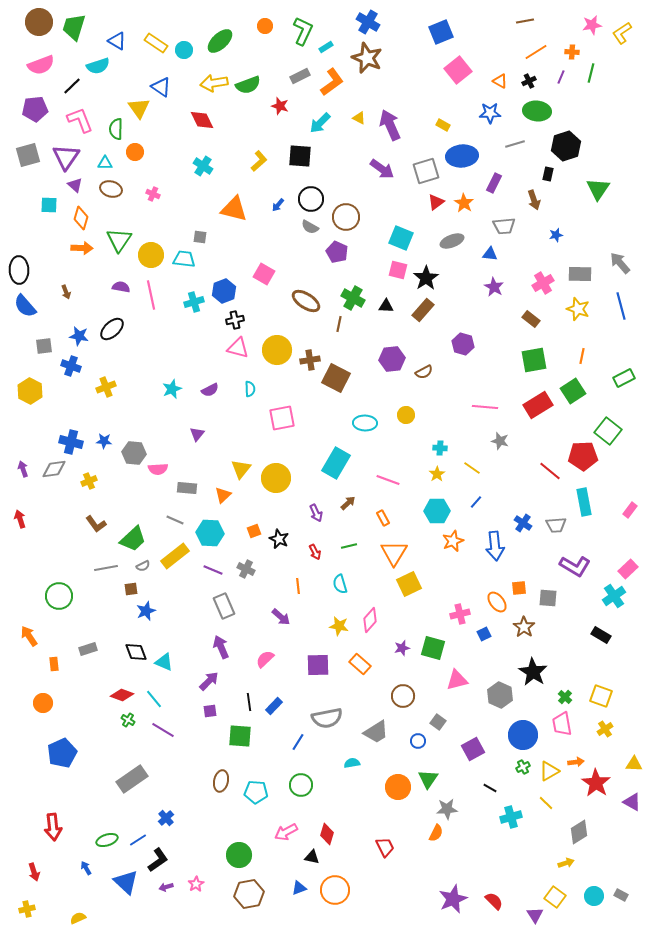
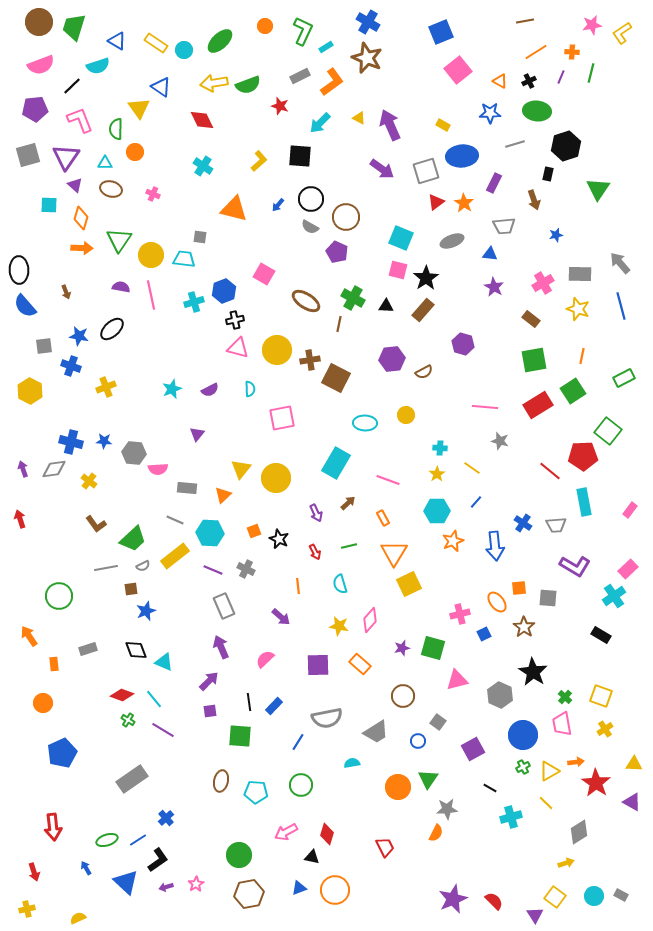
yellow cross at (89, 481): rotated 28 degrees counterclockwise
black diamond at (136, 652): moved 2 px up
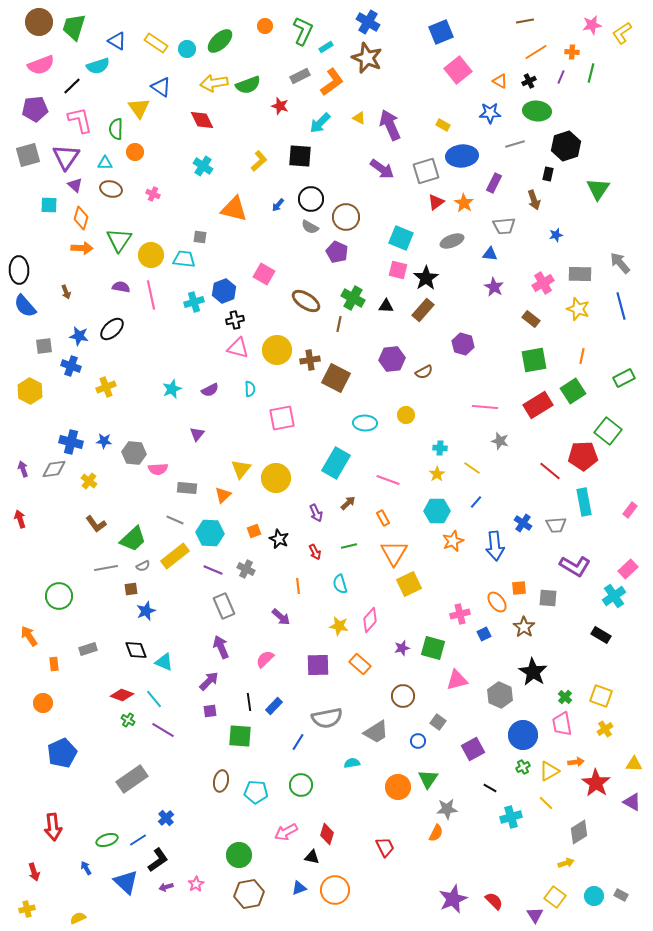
cyan circle at (184, 50): moved 3 px right, 1 px up
pink L-shape at (80, 120): rotated 8 degrees clockwise
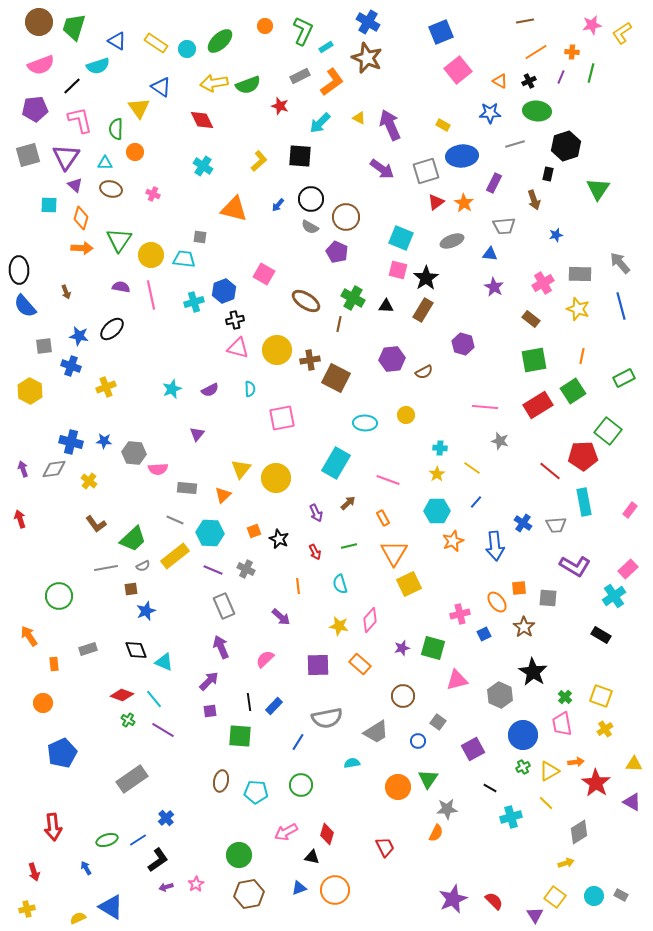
brown rectangle at (423, 310): rotated 10 degrees counterclockwise
blue triangle at (126, 882): moved 15 px left, 25 px down; rotated 12 degrees counterclockwise
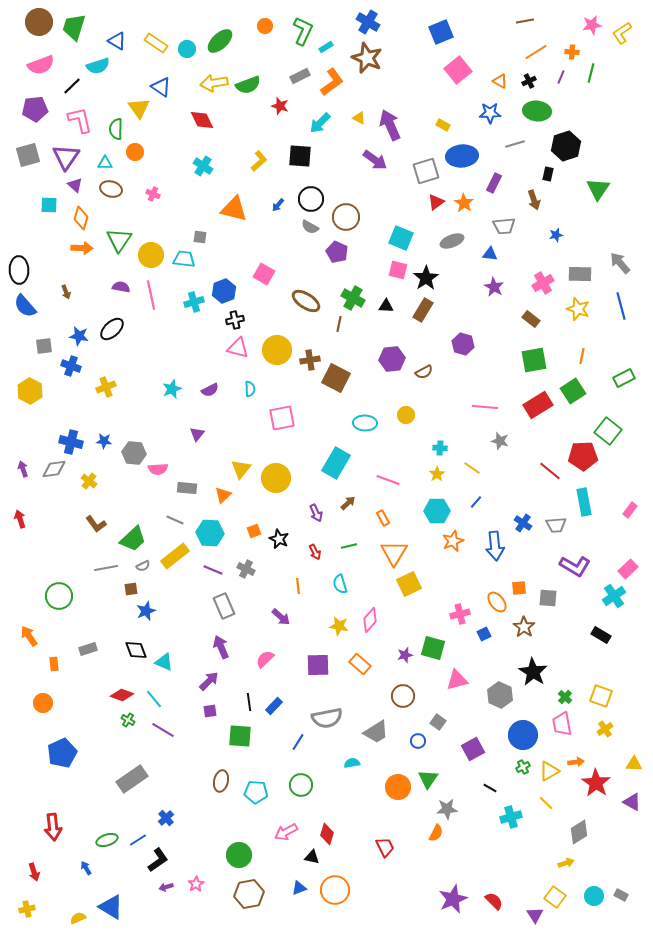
purple arrow at (382, 169): moved 7 px left, 9 px up
purple star at (402, 648): moved 3 px right, 7 px down
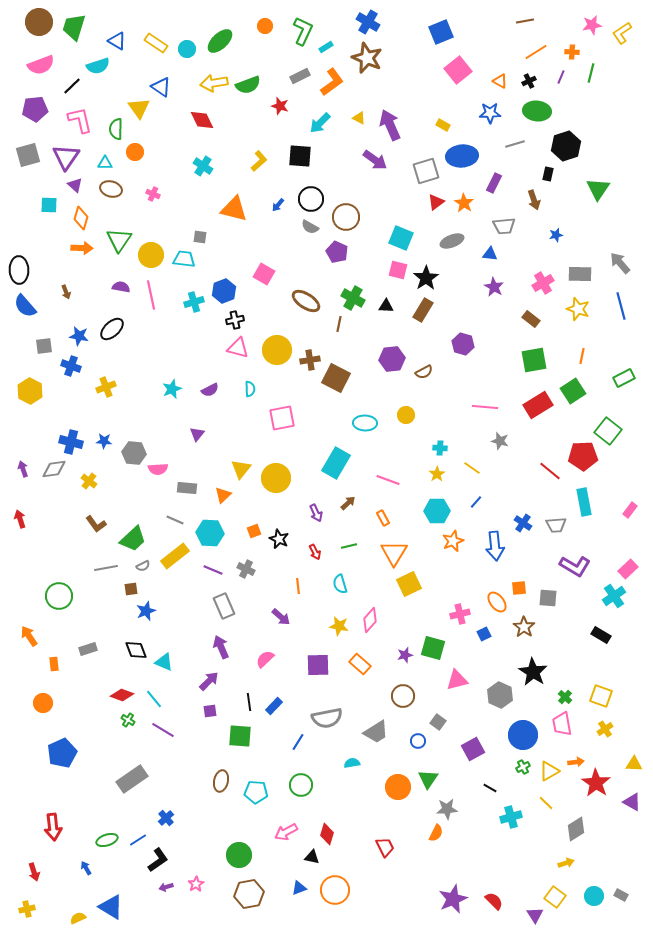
gray diamond at (579, 832): moved 3 px left, 3 px up
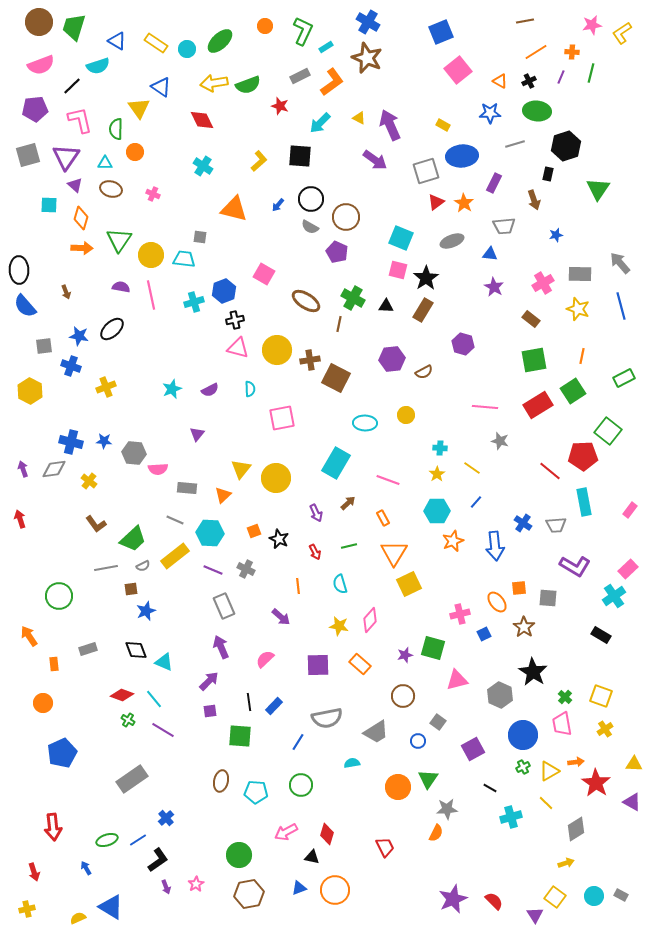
purple arrow at (166, 887): rotated 96 degrees counterclockwise
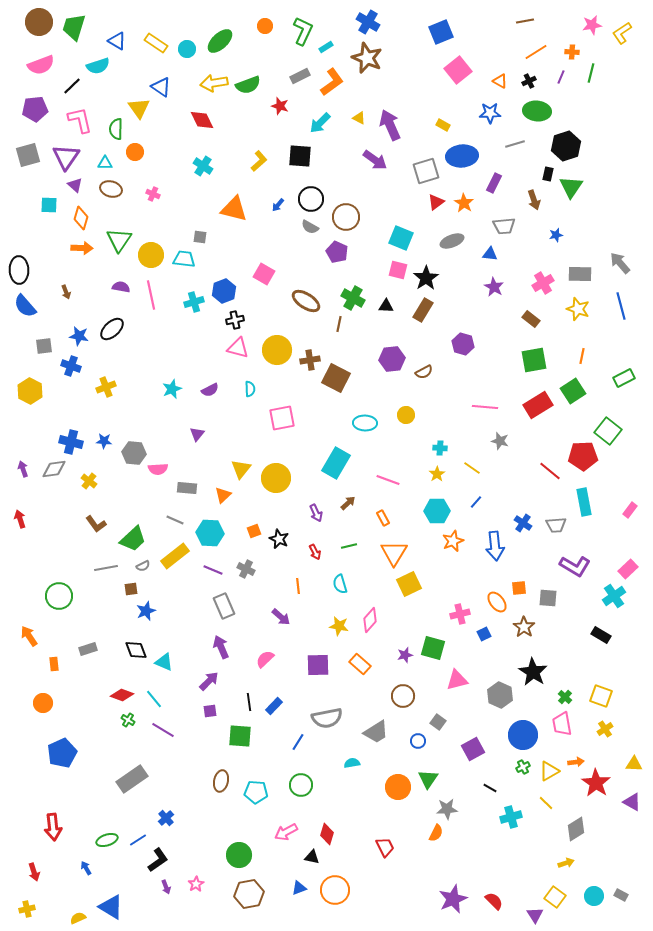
green triangle at (598, 189): moved 27 px left, 2 px up
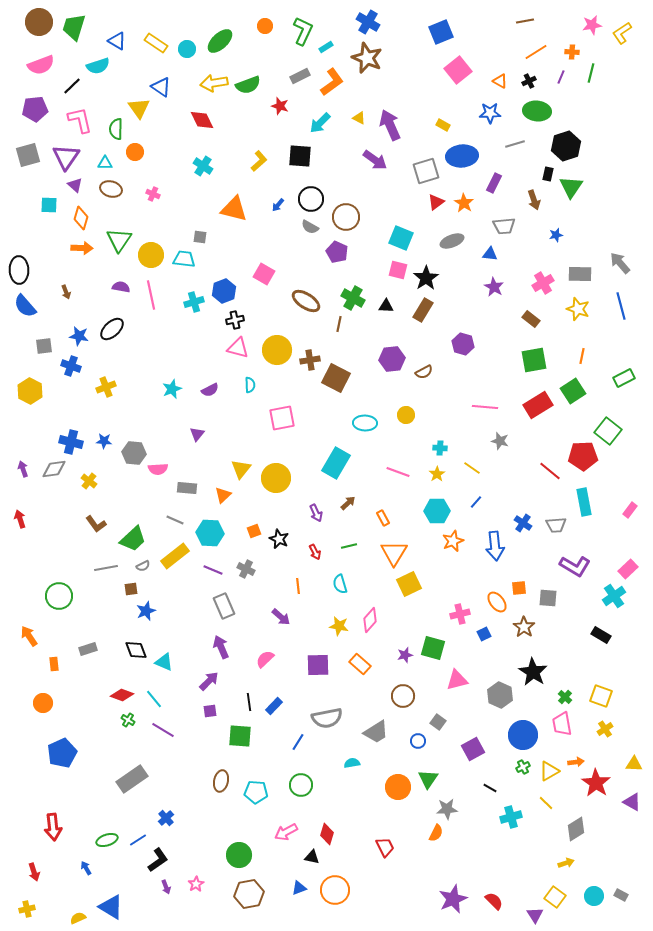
cyan semicircle at (250, 389): moved 4 px up
pink line at (388, 480): moved 10 px right, 8 px up
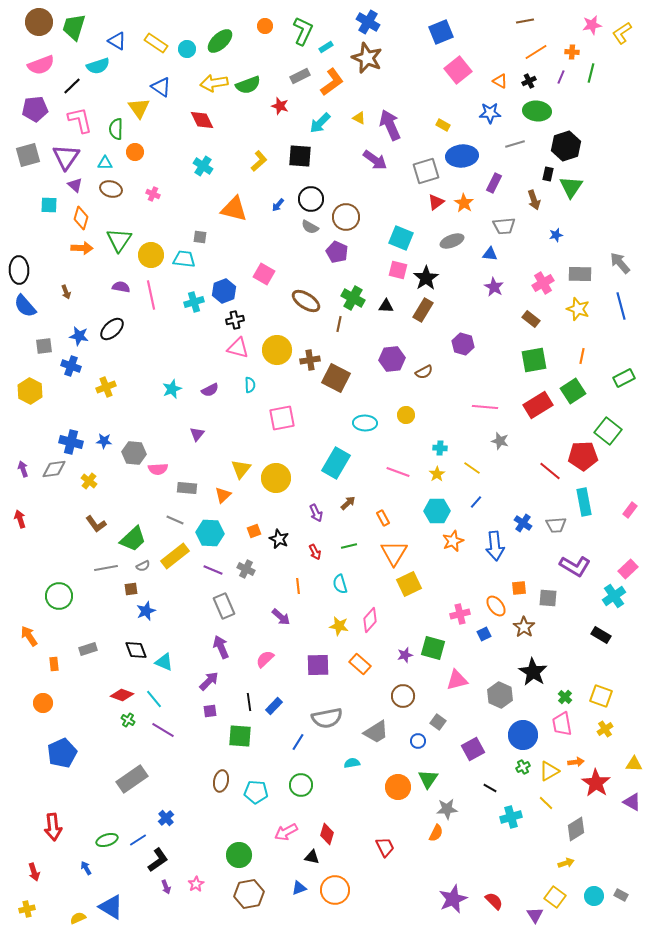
orange ellipse at (497, 602): moved 1 px left, 4 px down
